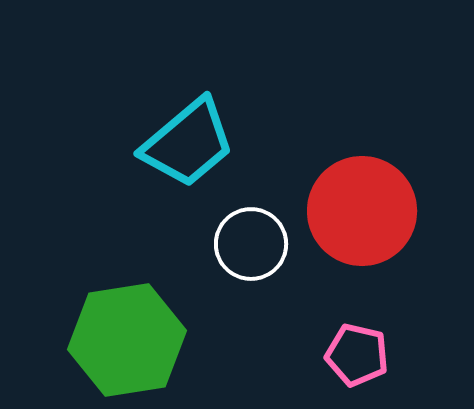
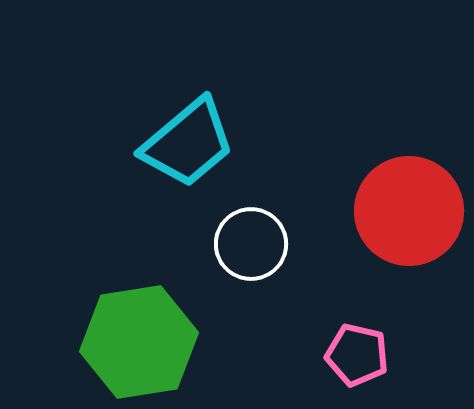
red circle: moved 47 px right
green hexagon: moved 12 px right, 2 px down
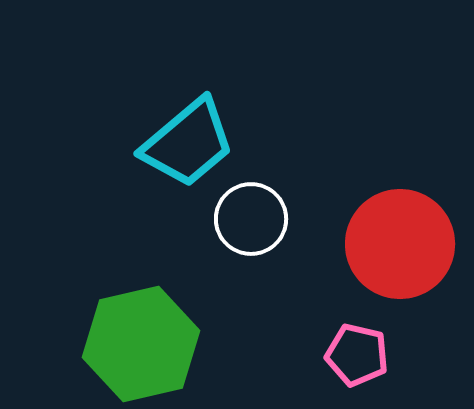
red circle: moved 9 px left, 33 px down
white circle: moved 25 px up
green hexagon: moved 2 px right, 2 px down; rotated 4 degrees counterclockwise
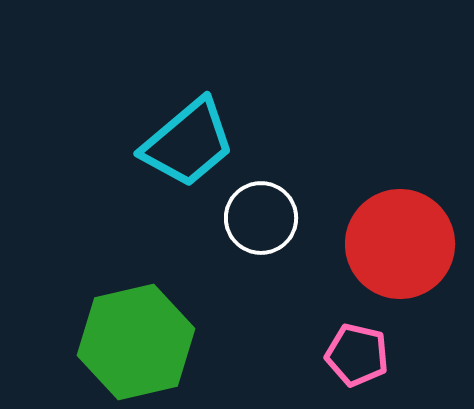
white circle: moved 10 px right, 1 px up
green hexagon: moved 5 px left, 2 px up
